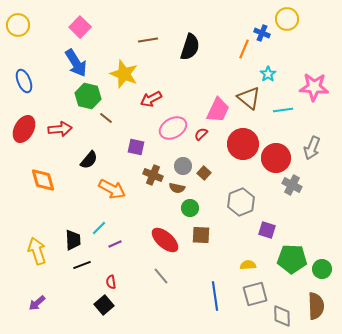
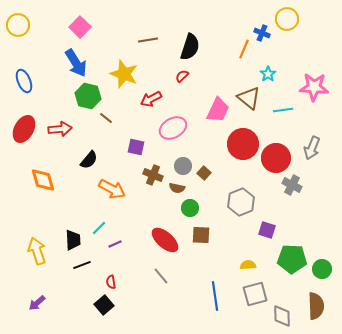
red semicircle at (201, 134): moved 19 px left, 58 px up
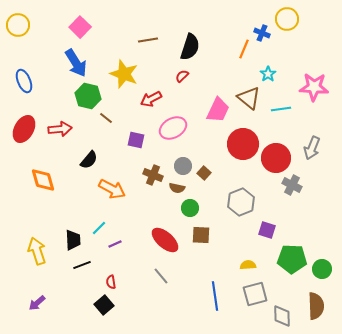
cyan line at (283, 110): moved 2 px left, 1 px up
purple square at (136, 147): moved 7 px up
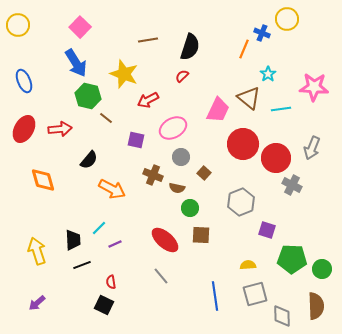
red arrow at (151, 99): moved 3 px left, 1 px down
gray circle at (183, 166): moved 2 px left, 9 px up
black square at (104, 305): rotated 24 degrees counterclockwise
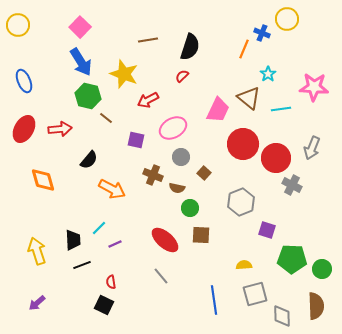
blue arrow at (76, 63): moved 5 px right, 1 px up
yellow semicircle at (248, 265): moved 4 px left
blue line at (215, 296): moved 1 px left, 4 px down
